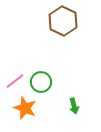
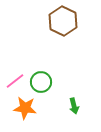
orange star: rotated 15 degrees counterclockwise
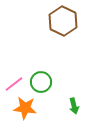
pink line: moved 1 px left, 3 px down
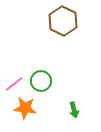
green circle: moved 1 px up
green arrow: moved 4 px down
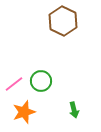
orange star: moved 1 px left, 4 px down; rotated 25 degrees counterclockwise
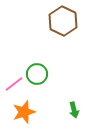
green circle: moved 4 px left, 7 px up
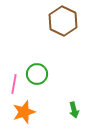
pink line: rotated 42 degrees counterclockwise
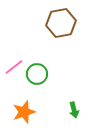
brown hexagon: moved 2 px left, 2 px down; rotated 24 degrees clockwise
pink line: moved 17 px up; rotated 42 degrees clockwise
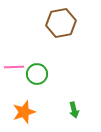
pink line: rotated 36 degrees clockwise
